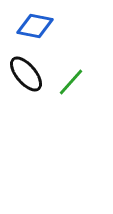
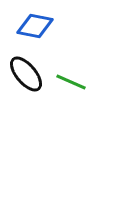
green line: rotated 72 degrees clockwise
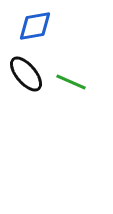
blue diamond: rotated 21 degrees counterclockwise
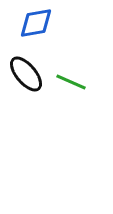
blue diamond: moved 1 px right, 3 px up
